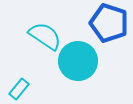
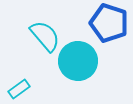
cyan semicircle: rotated 16 degrees clockwise
cyan rectangle: rotated 15 degrees clockwise
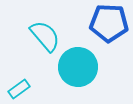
blue pentagon: rotated 15 degrees counterclockwise
cyan circle: moved 6 px down
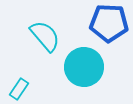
cyan circle: moved 6 px right
cyan rectangle: rotated 20 degrees counterclockwise
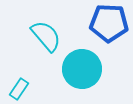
cyan semicircle: moved 1 px right
cyan circle: moved 2 px left, 2 px down
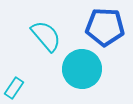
blue pentagon: moved 4 px left, 4 px down
cyan rectangle: moved 5 px left, 1 px up
